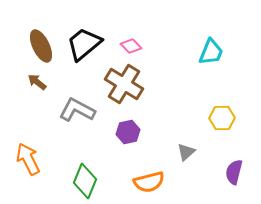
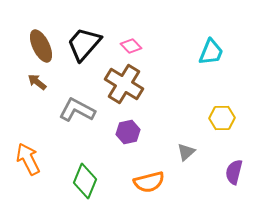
black trapezoid: rotated 9 degrees counterclockwise
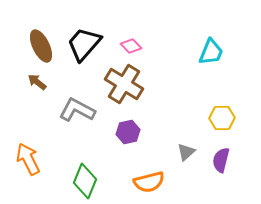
purple semicircle: moved 13 px left, 12 px up
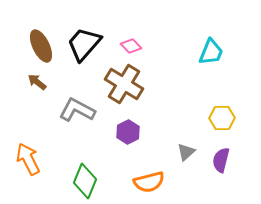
purple hexagon: rotated 15 degrees counterclockwise
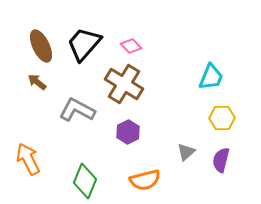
cyan trapezoid: moved 25 px down
orange semicircle: moved 4 px left, 2 px up
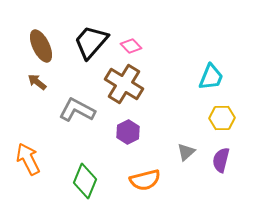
black trapezoid: moved 7 px right, 2 px up
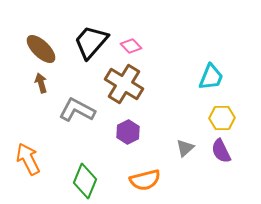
brown ellipse: moved 3 px down; rotated 20 degrees counterclockwise
brown arrow: moved 4 px right, 1 px down; rotated 36 degrees clockwise
gray triangle: moved 1 px left, 4 px up
purple semicircle: moved 9 px up; rotated 40 degrees counterclockwise
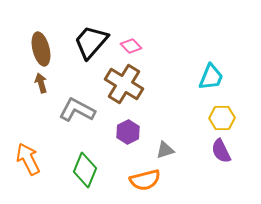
brown ellipse: rotated 32 degrees clockwise
gray triangle: moved 20 px left, 2 px down; rotated 24 degrees clockwise
green diamond: moved 11 px up
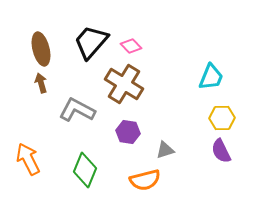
purple hexagon: rotated 25 degrees counterclockwise
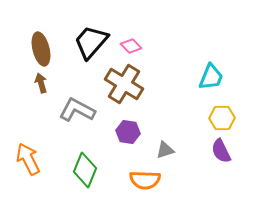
orange semicircle: rotated 16 degrees clockwise
